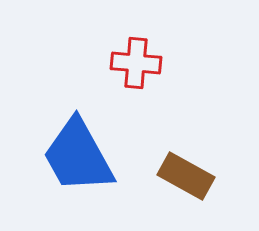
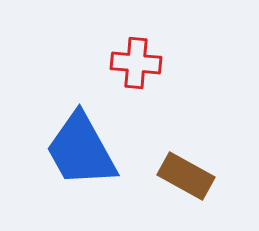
blue trapezoid: moved 3 px right, 6 px up
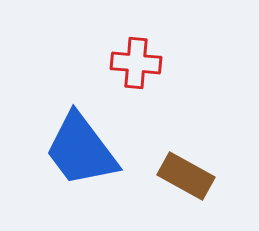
blue trapezoid: rotated 8 degrees counterclockwise
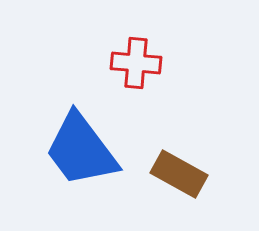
brown rectangle: moved 7 px left, 2 px up
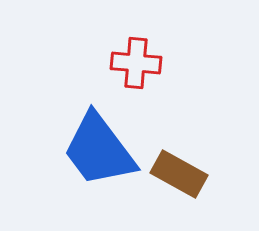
blue trapezoid: moved 18 px right
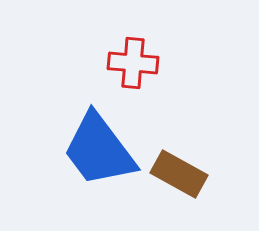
red cross: moved 3 px left
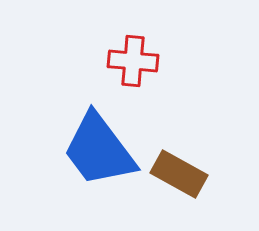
red cross: moved 2 px up
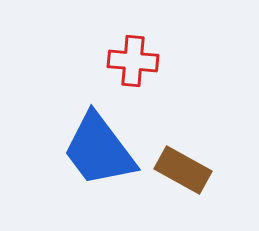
brown rectangle: moved 4 px right, 4 px up
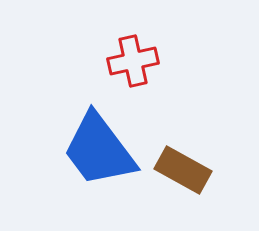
red cross: rotated 18 degrees counterclockwise
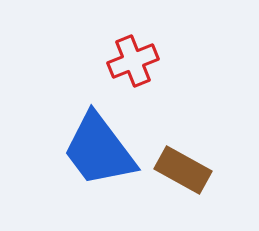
red cross: rotated 9 degrees counterclockwise
